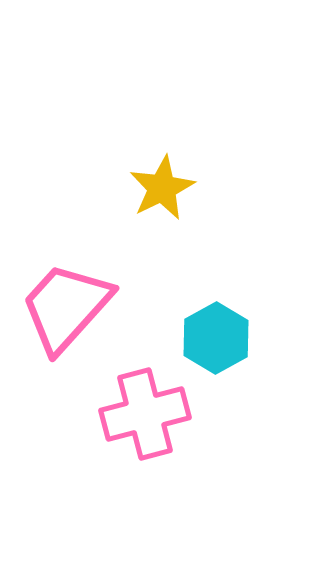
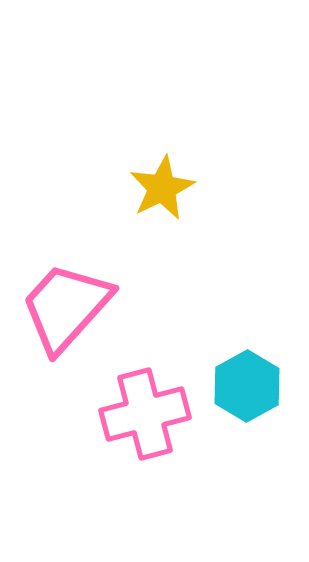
cyan hexagon: moved 31 px right, 48 px down
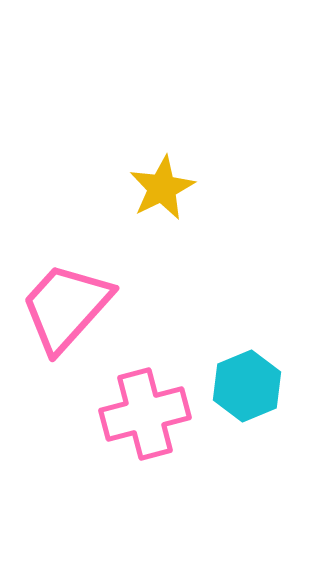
cyan hexagon: rotated 6 degrees clockwise
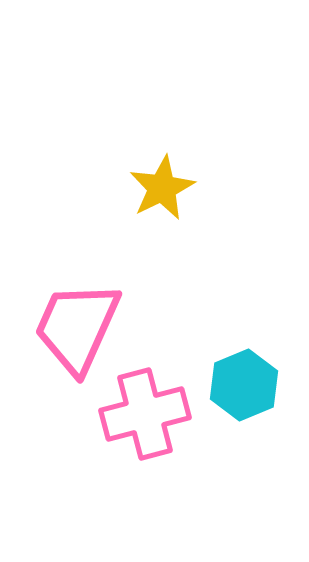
pink trapezoid: moved 11 px right, 20 px down; rotated 18 degrees counterclockwise
cyan hexagon: moved 3 px left, 1 px up
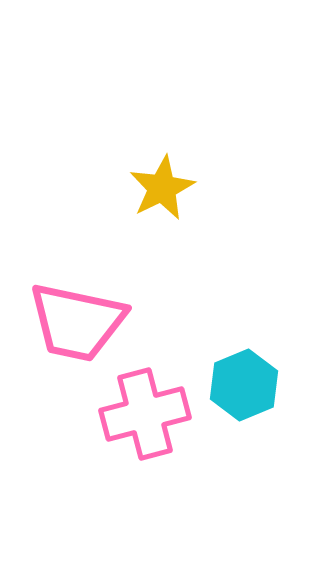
pink trapezoid: moved 5 px up; rotated 102 degrees counterclockwise
